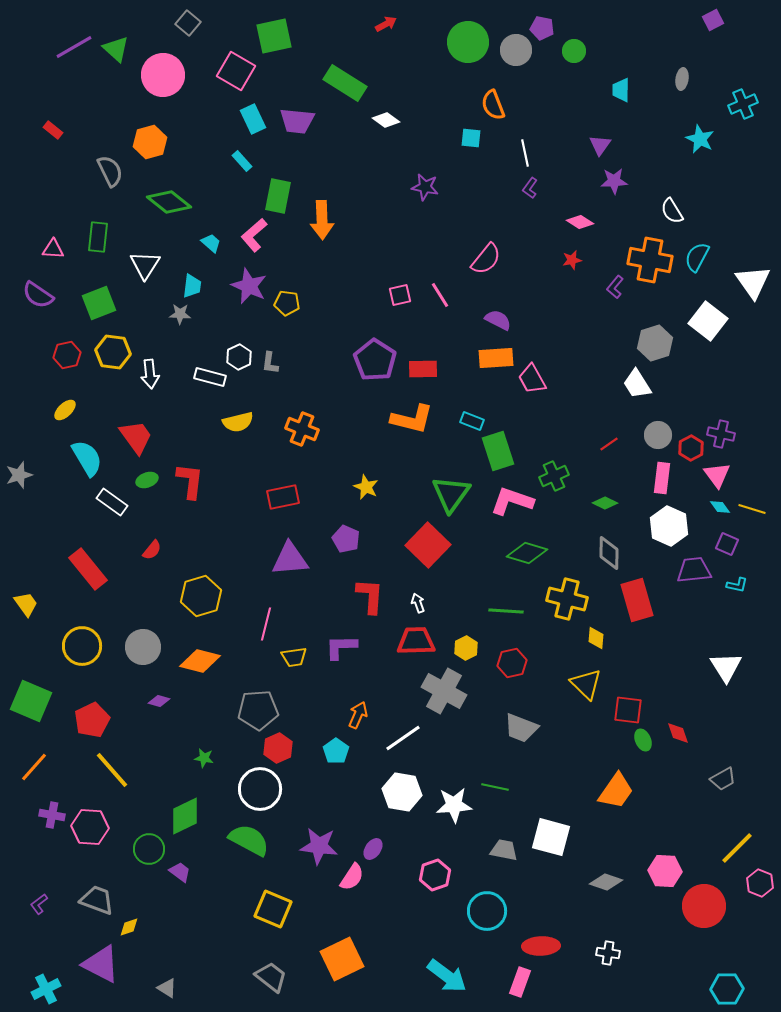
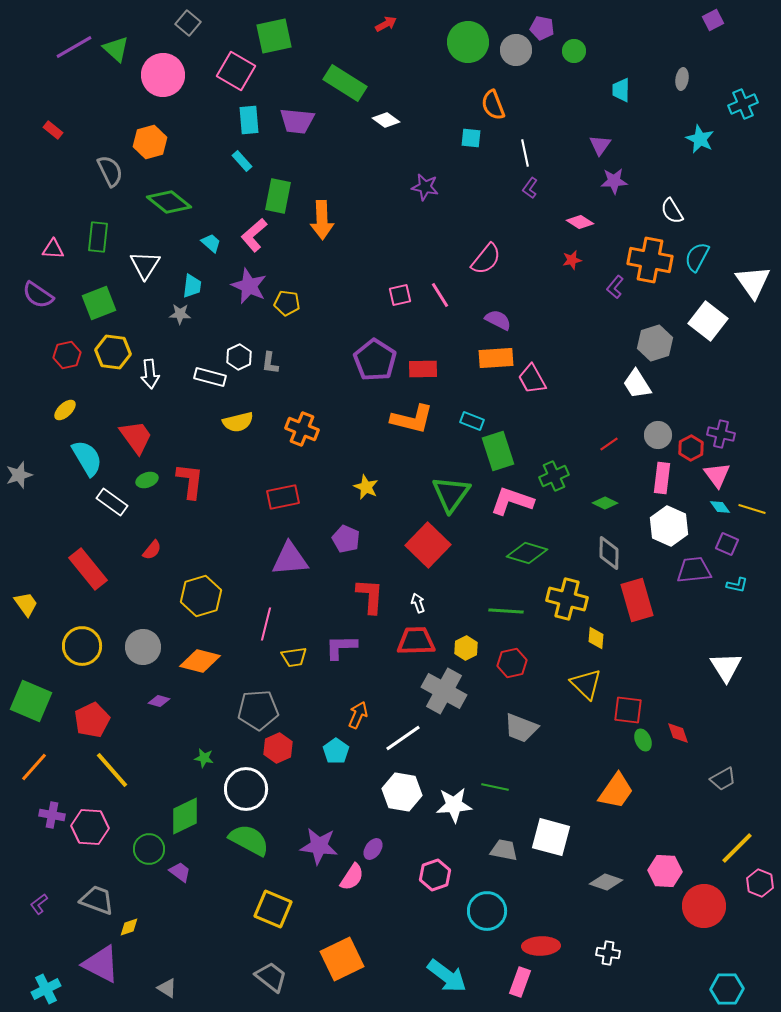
cyan rectangle at (253, 119): moved 4 px left, 1 px down; rotated 20 degrees clockwise
white circle at (260, 789): moved 14 px left
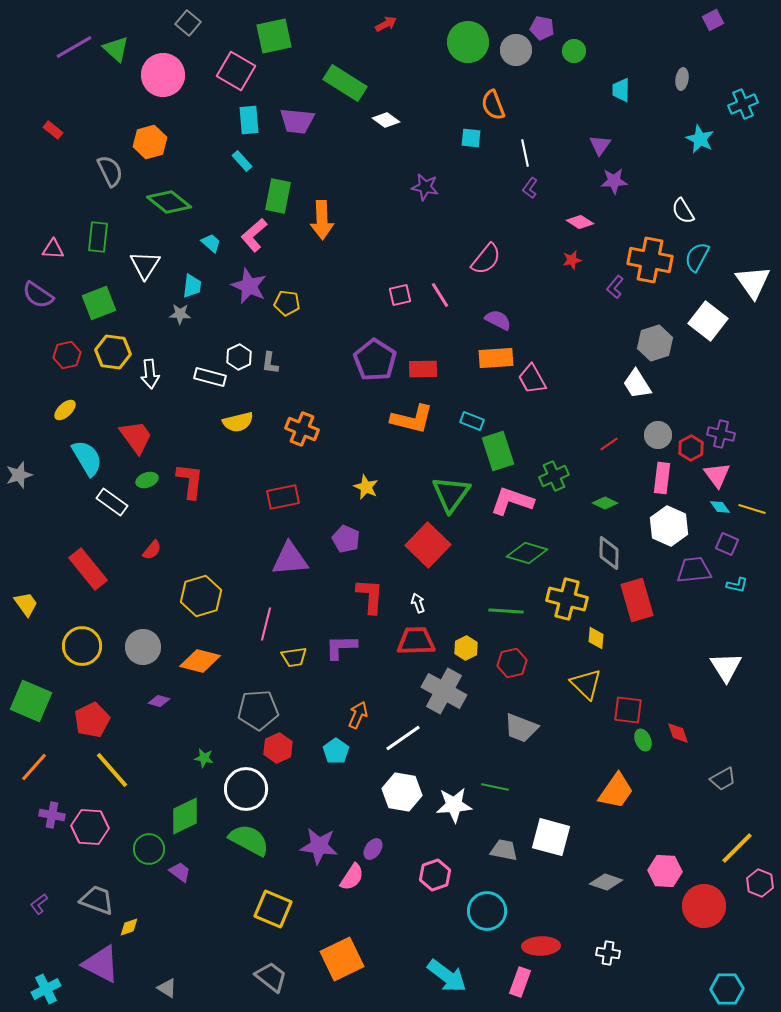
white semicircle at (672, 211): moved 11 px right
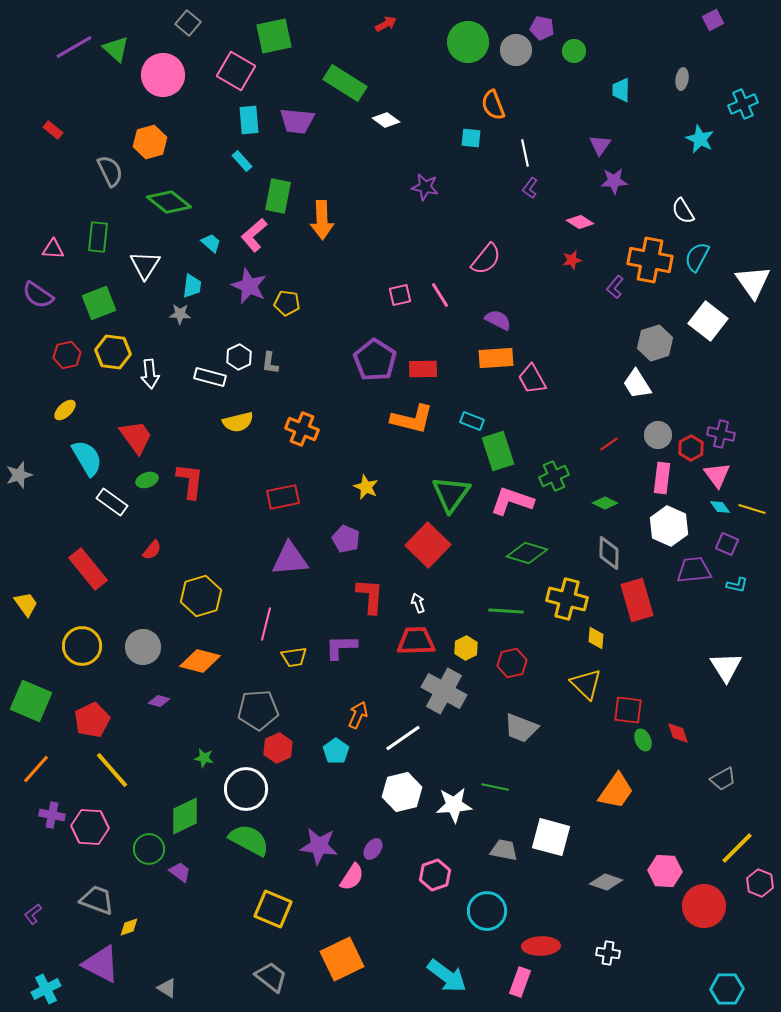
orange line at (34, 767): moved 2 px right, 2 px down
white hexagon at (402, 792): rotated 24 degrees counterclockwise
purple L-shape at (39, 904): moved 6 px left, 10 px down
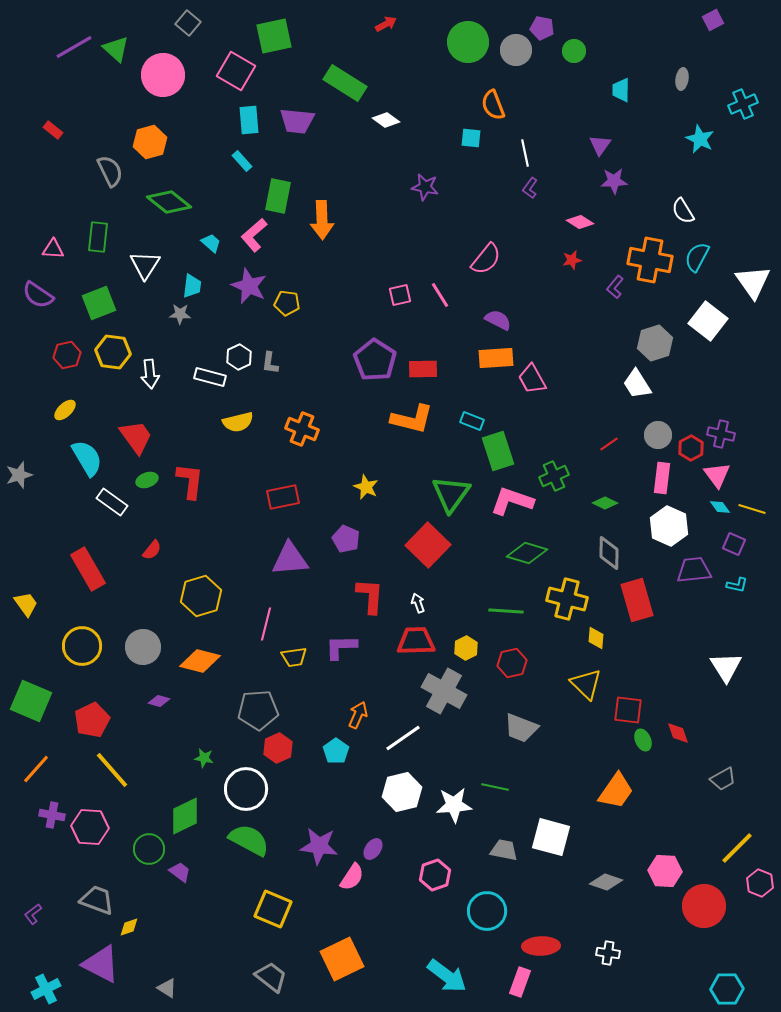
purple square at (727, 544): moved 7 px right
red rectangle at (88, 569): rotated 9 degrees clockwise
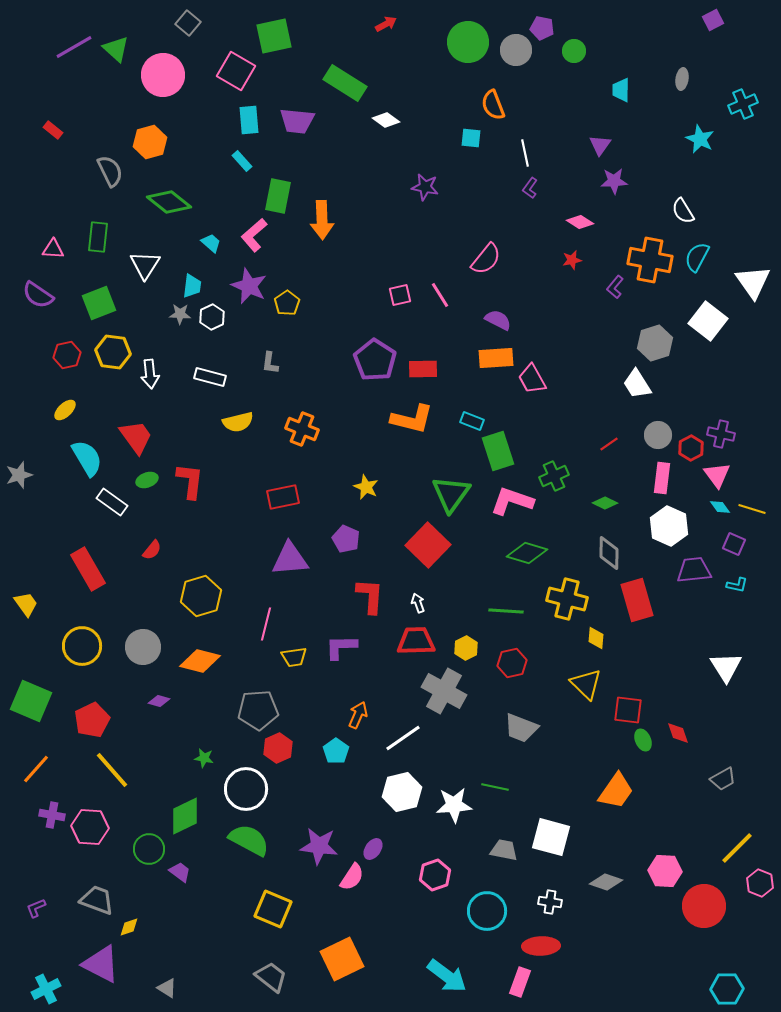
yellow pentagon at (287, 303): rotated 30 degrees clockwise
white hexagon at (239, 357): moved 27 px left, 40 px up
purple L-shape at (33, 914): moved 3 px right, 6 px up; rotated 15 degrees clockwise
white cross at (608, 953): moved 58 px left, 51 px up
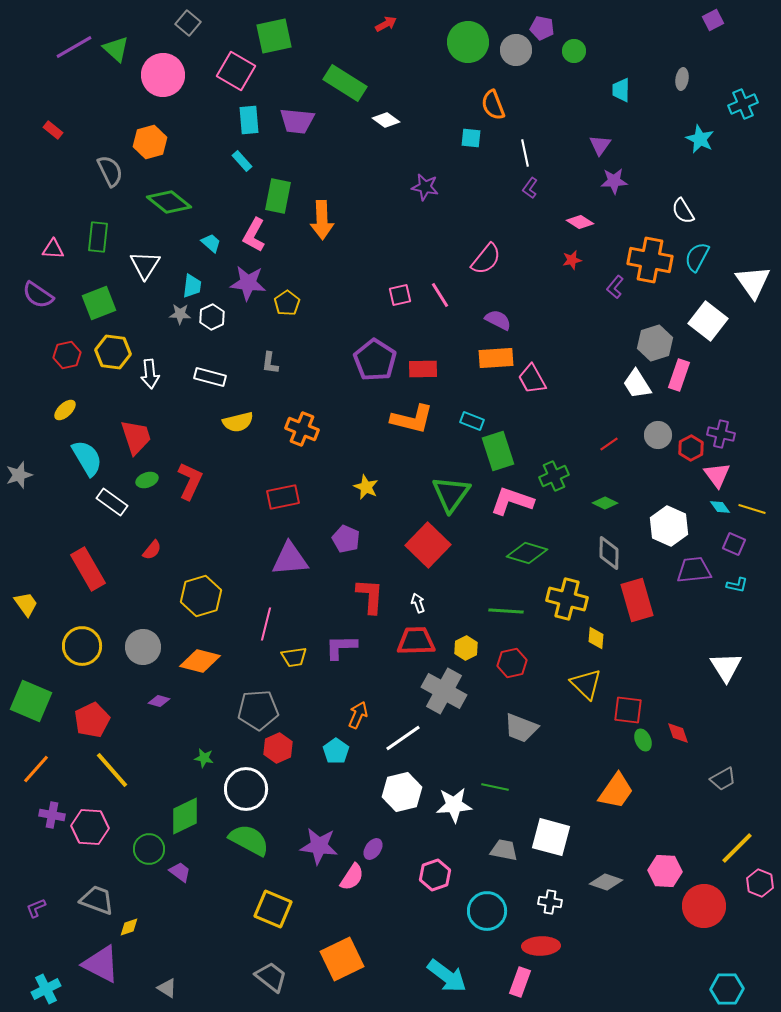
pink L-shape at (254, 235): rotated 20 degrees counterclockwise
purple star at (249, 286): moved 1 px left, 3 px up; rotated 18 degrees counterclockwise
red trapezoid at (136, 437): rotated 18 degrees clockwise
pink rectangle at (662, 478): moved 17 px right, 103 px up; rotated 12 degrees clockwise
red L-shape at (190, 481): rotated 18 degrees clockwise
